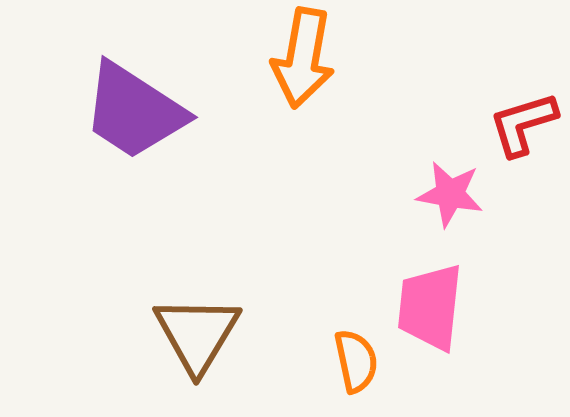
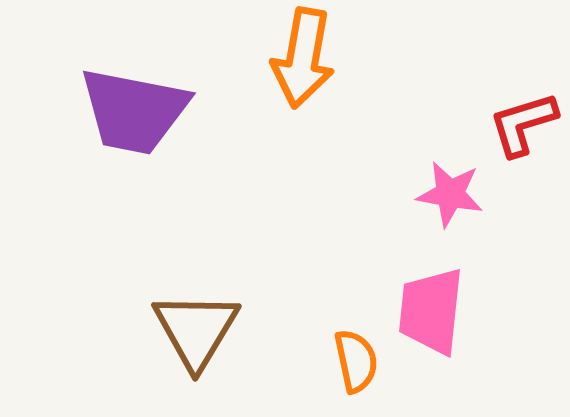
purple trapezoid: rotated 22 degrees counterclockwise
pink trapezoid: moved 1 px right, 4 px down
brown triangle: moved 1 px left, 4 px up
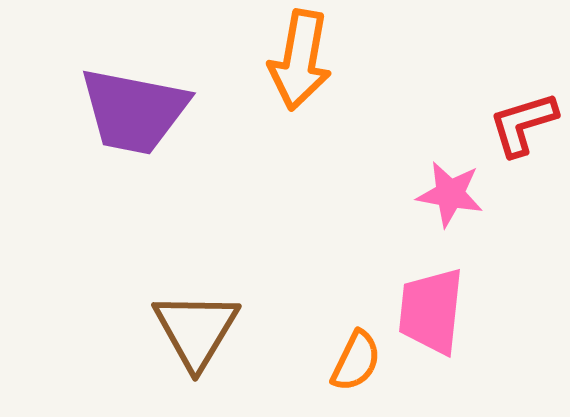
orange arrow: moved 3 px left, 2 px down
orange semicircle: rotated 38 degrees clockwise
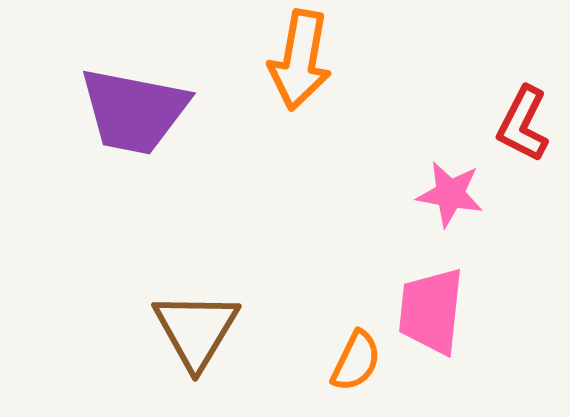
red L-shape: rotated 46 degrees counterclockwise
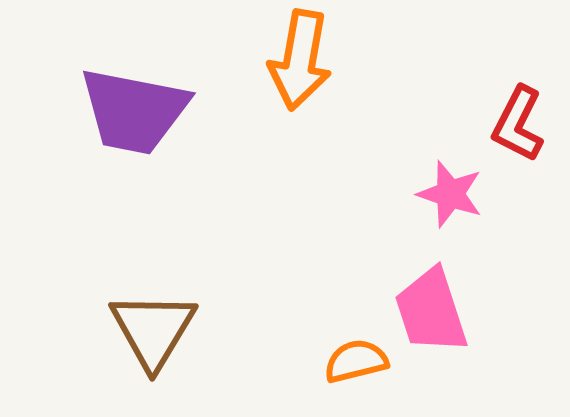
red L-shape: moved 5 px left
pink star: rotated 8 degrees clockwise
pink trapezoid: rotated 24 degrees counterclockwise
brown triangle: moved 43 px left
orange semicircle: rotated 130 degrees counterclockwise
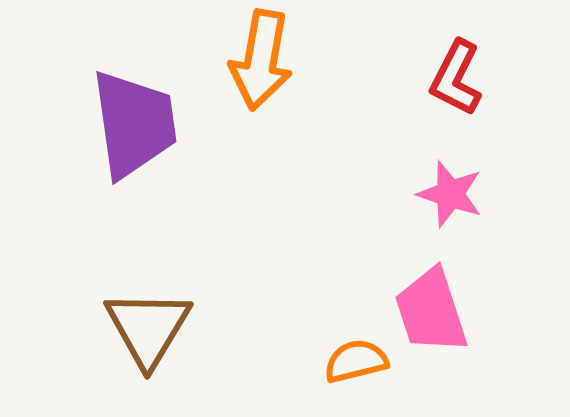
orange arrow: moved 39 px left
purple trapezoid: moved 13 px down; rotated 109 degrees counterclockwise
red L-shape: moved 62 px left, 46 px up
brown triangle: moved 5 px left, 2 px up
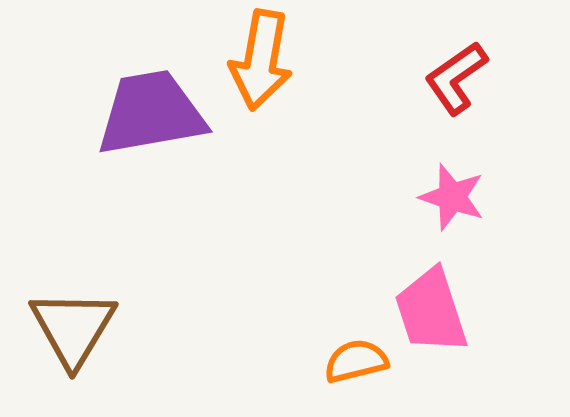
red L-shape: rotated 28 degrees clockwise
purple trapezoid: moved 17 px right, 11 px up; rotated 92 degrees counterclockwise
pink star: moved 2 px right, 3 px down
brown triangle: moved 75 px left
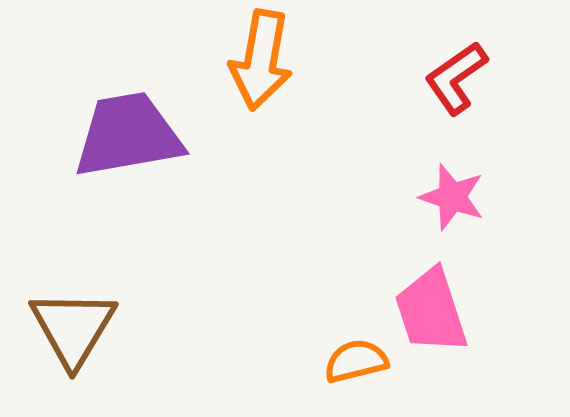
purple trapezoid: moved 23 px left, 22 px down
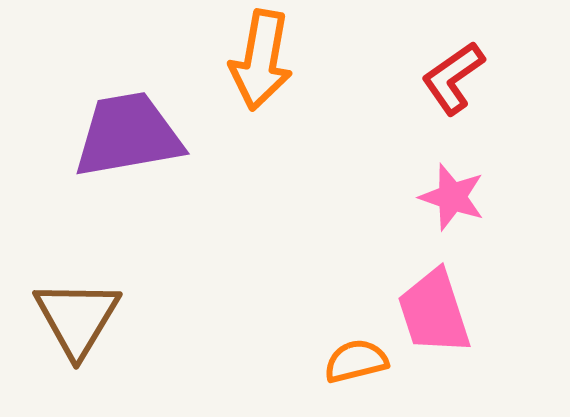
red L-shape: moved 3 px left
pink trapezoid: moved 3 px right, 1 px down
brown triangle: moved 4 px right, 10 px up
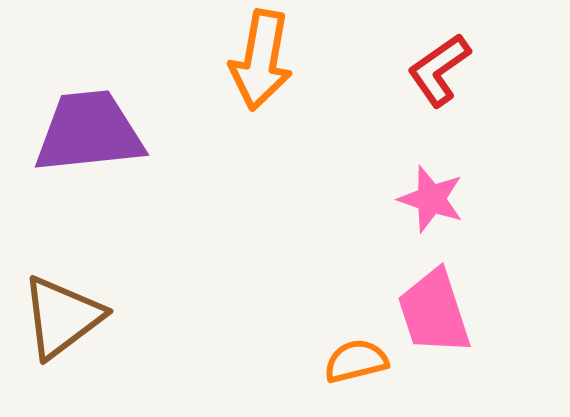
red L-shape: moved 14 px left, 8 px up
purple trapezoid: moved 39 px left, 3 px up; rotated 4 degrees clockwise
pink star: moved 21 px left, 2 px down
brown triangle: moved 15 px left, 1 px up; rotated 22 degrees clockwise
